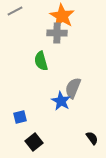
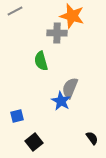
orange star: moved 10 px right; rotated 15 degrees counterclockwise
gray semicircle: moved 3 px left
blue square: moved 3 px left, 1 px up
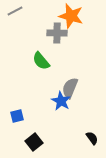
orange star: moved 1 px left
green semicircle: rotated 24 degrees counterclockwise
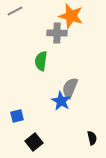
green semicircle: rotated 48 degrees clockwise
black semicircle: rotated 24 degrees clockwise
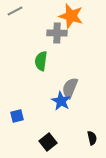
black square: moved 14 px right
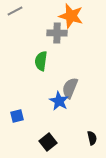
blue star: moved 2 px left
